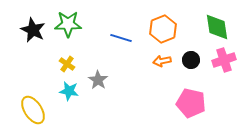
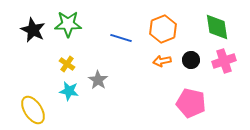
pink cross: moved 1 px down
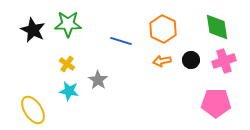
orange hexagon: rotated 12 degrees counterclockwise
blue line: moved 3 px down
pink pentagon: moved 25 px right; rotated 12 degrees counterclockwise
